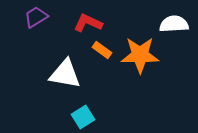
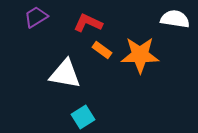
white semicircle: moved 1 px right, 5 px up; rotated 12 degrees clockwise
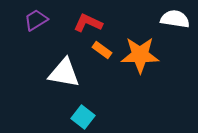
purple trapezoid: moved 3 px down
white triangle: moved 1 px left, 1 px up
cyan square: rotated 20 degrees counterclockwise
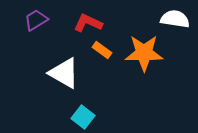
orange star: moved 4 px right, 2 px up
white triangle: rotated 20 degrees clockwise
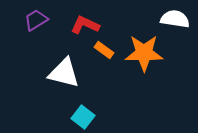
red L-shape: moved 3 px left, 2 px down
orange rectangle: moved 2 px right
white triangle: rotated 16 degrees counterclockwise
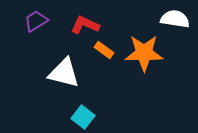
purple trapezoid: moved 1 px down
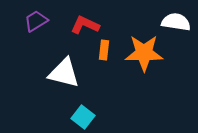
white semicircle: moved 1 px right, 3 px down
orange rectangle: rotated 60 degrees clockwise
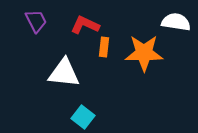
purple trapezoid: rotated 95 degrees clockwise
orange rectangle: moved 3 px up
white triangle: rotated 8 degrees counterclockwise
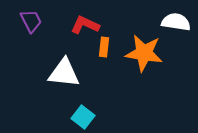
purple trapezoid: moved 5 px left
orange star: rotated 9 degrees clockwise
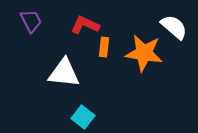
white semicircle: moved 2 px left, 5 px down; rotated 32 degrees clockwise
